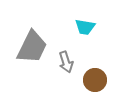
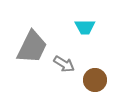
cyan trapezoid: rotated 10 degrees counterclockwise
gray arrow: moved 2 px left, 2 px down; rotated 40 degrees counterclockwise
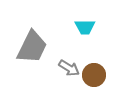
gray arrow: moved 5 px right, 4 px down
brown circle: moved 1 px left, 5 px up
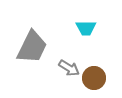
cyan trapezoid: moved 1 px right, 1 px down
brown circle: moved 3 px down
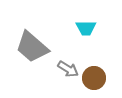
gray trapezoid: rotated 105 degrees clockwise
gray arrow: moved 1 px left, 1 px down
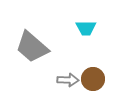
gray arrow: moved 11 px down; rotated 30 degrees counterclockwise
brown circle: moved 1 px left, 1 px down
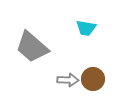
cyan trapezoid: rotated 10 degrees clockwise
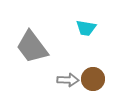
gray trapezoid: rotated 12 degrees clockwise
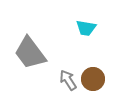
gray trapezoid: moved 2 px left, 6 px down
gray arrow: rotated 125 degrees counterclockwise
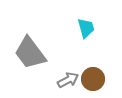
cyan trapezoid: rotated 115 degrees counterclockwise
gray arrow: rotated 95 degrees clockwise
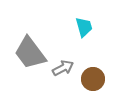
cyan trapezoid: moved 2 px left, 1 px up
gray arrow: moved 5 px left, 12 px up
